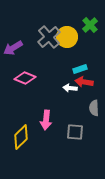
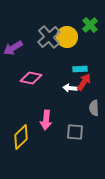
cyan rectangle: rotated 16 degrees clockwise
pink diamond: moved 6 px right; rotated 10 degrees counterclockwise
red arrow: rotated 114 degrees clockwise
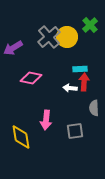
red arrow: rotated 30 degrees counterclockwise
gray square: moved 1 px up; rotated 12 degrees counterclockwise
yellow diamond: rotated 55 degrees counterclockwise
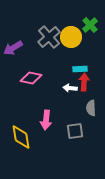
yellow circle: moved 4 px right
gray semicircle: moved 3 px left
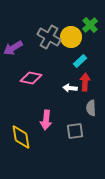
gray cross: rotated 20 degrees counterclockwise
cyan rectangle: moved 8 px up; rotated 40 degrees counterclockwise
red arrow: moved 1 px right
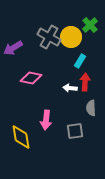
cyan rectangle: rotated 16 degrees counterclockwise
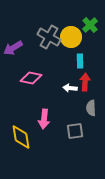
cyan rectangle: rotated 32 degrees counterclockwise
pink arrow: moved 2 px left, 1 px up
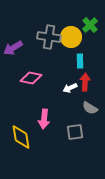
gray cross: rotated 20 degrees counterclockwise
white arrow: rotated 32 degrees counterclockwise
gray semicircle: moved 1 px left; rotated 56 degrees counterclockwise
gray square: moved 1 px down
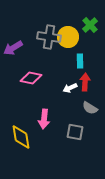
yellow circle: moved 3 px left
gray square: rotated 18 degrees clockwise
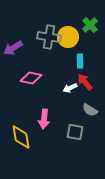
red arrow: rotated 42 degrees counterclockwise
gray semicircle: moved 2 px down
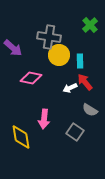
yellow circle: moved 9 px left, 18 px down
purple arrow: rotated 108 degrees counterclockwise
gray square: rotated 24 degrees clockwise
